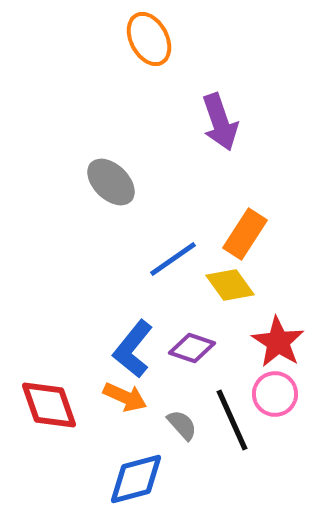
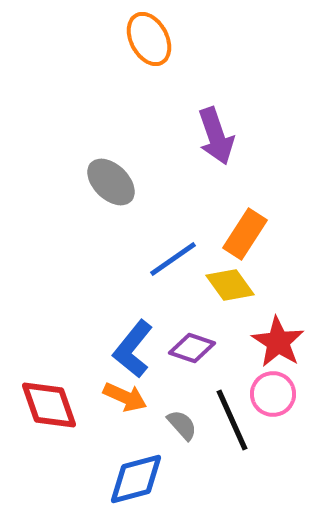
purple arrow: moved 4 px left, 14 px down
pink circle: moved 2 px left
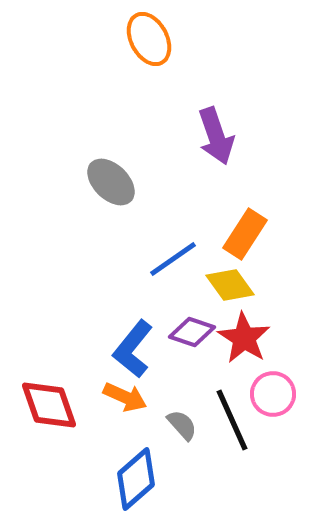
red star: moved 34 px left, 4 px up
purple diamond: moved 16 px up
blue diamond: rotated 26 degrees counterclockwise
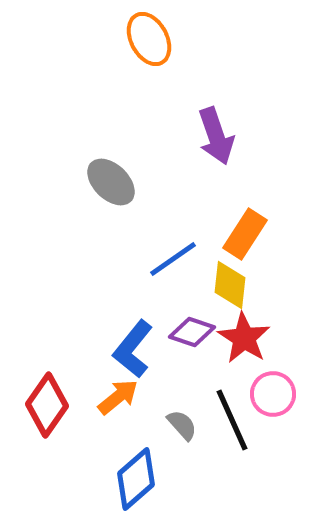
yellow diamond: rotated 42 degrees clockwise
orange arrow: moved 7 px left; rotated 63 degrees counterclockwise
red diamond: moved 2 px left; rotated 54 degrees clockwise
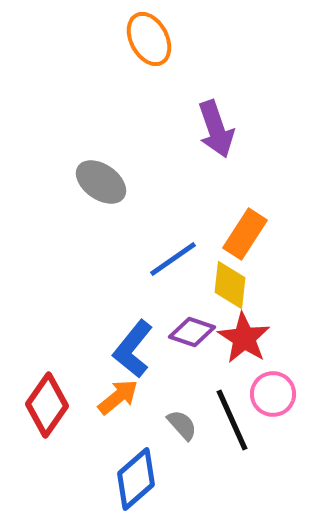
purple arrow: moved 7 px up
gray ellipse: moved 10 px left; rotated 9 degrees counterclockwise
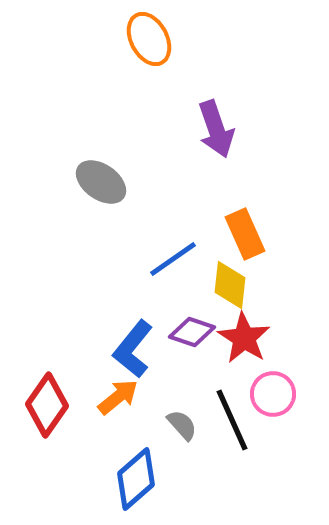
orange rectangle: rotated 57 degrees counterclockwise
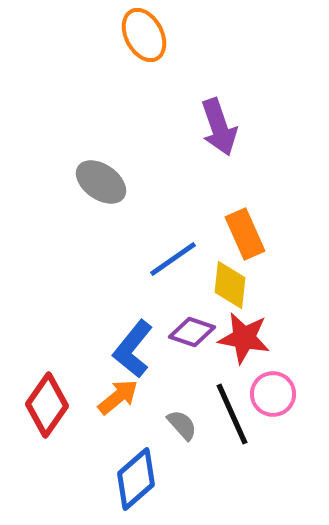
orange ellipse: moved 5 px left, 4 px up
purple arrow: moved 3 px right, 2 px up
red star: rotated 22 degrees counterclockwise
black line: moved 6 px up
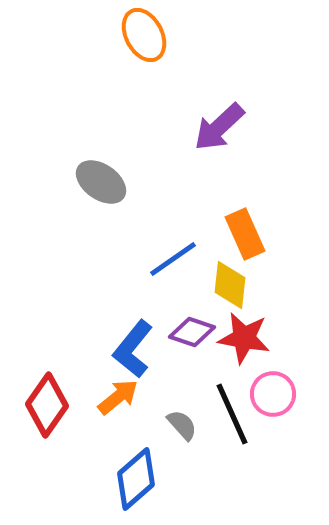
purple arrow: rotated 66 degrees clockwise
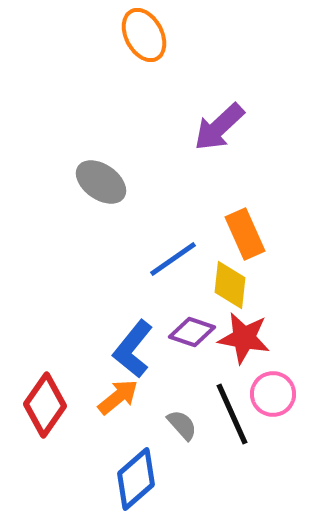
red diamond: moved 2 px left
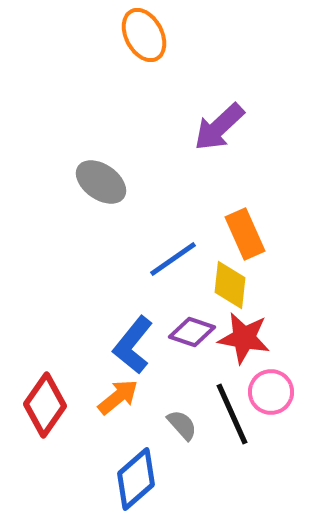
blue L-shape: moved 4 px up
pink circle: moved 2 px left, 2 px up
